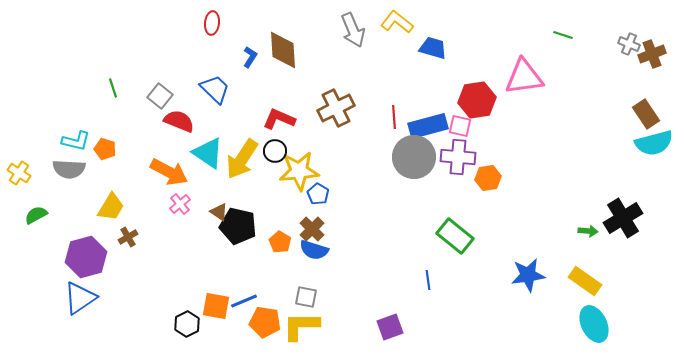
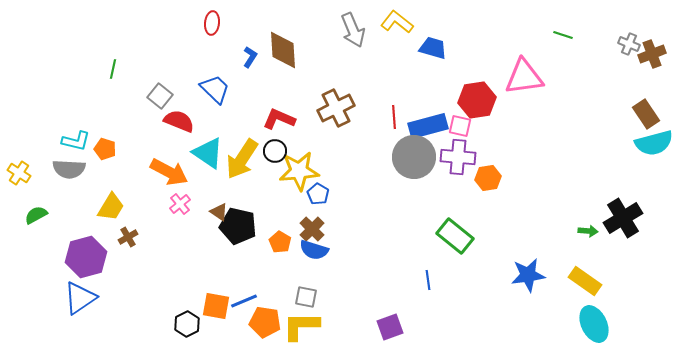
green line at (113, 88): moved 19 px up; rotated 30 degrees clockwise
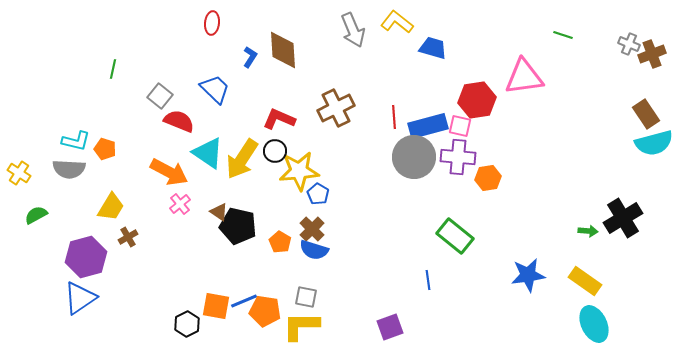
orange pentagon at (265, 322): moved 11 px up
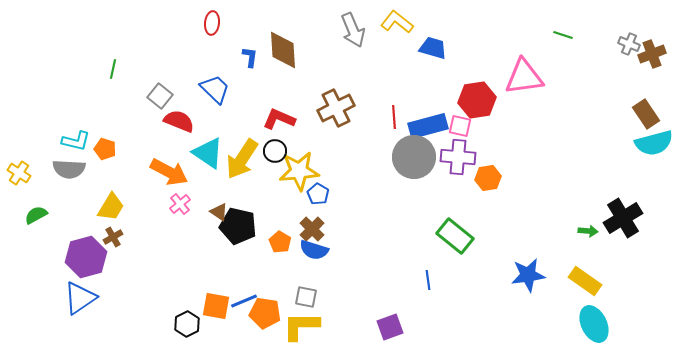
blue L-shape at (250, 57): rotated 25 degrees counterclockwise
brown cross at (128, 237): moved 15 px left
orange pentagon at (265, 311): moved 2 px down
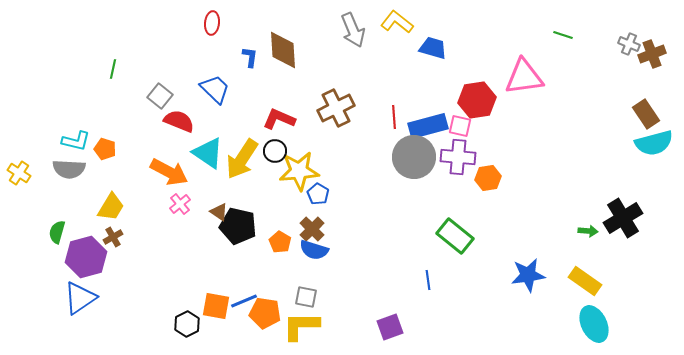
green semicircle at (36, 215): moved 21 px right, 17 px down; rotated 45 degrees counterclockwise
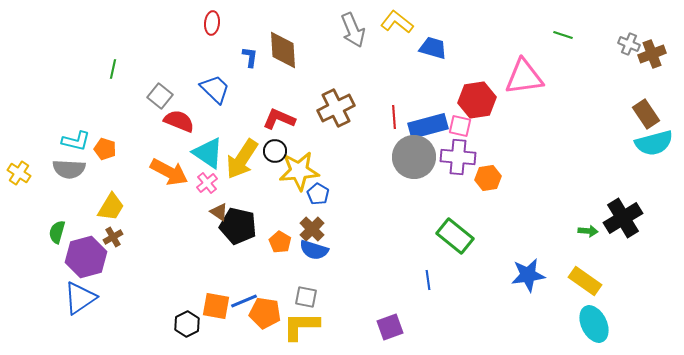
pink cross at (180, 204): moved 27 px right, 21 px up
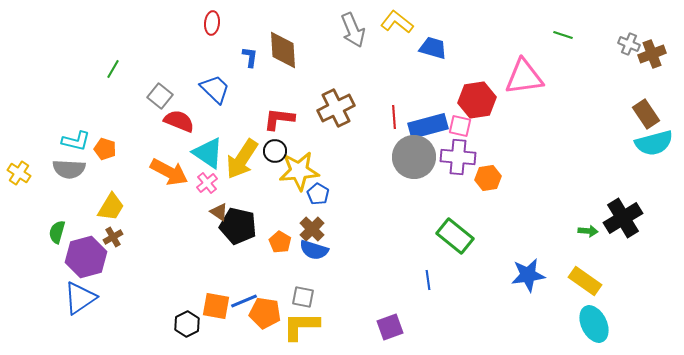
green line at (113, 69): rotated 18 degrees clockwise
red L-shape at (279, 119): rotated 16 degrees counterclockwise
gray square at (306, 297): moved 3 px left
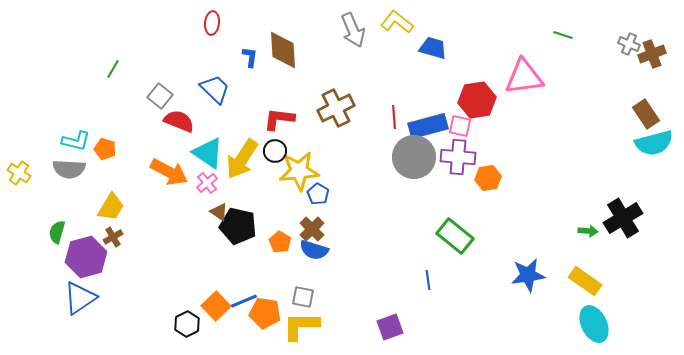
orange square at (216, 306): rotated 36 degrees clockwise
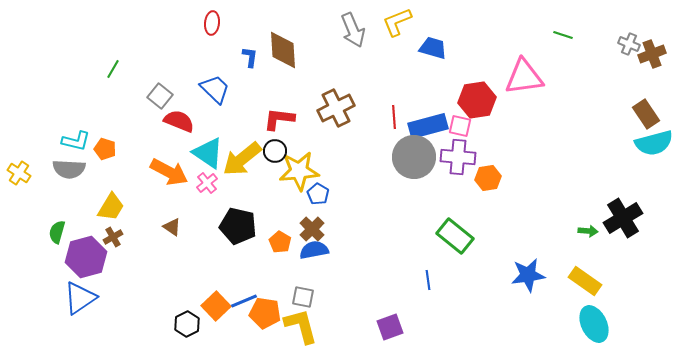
yellow L-shape at (397, 22): rotated 60 degrees counterclockwise
yellow arrow at (242, 159): rotated 18 degrees clockwise
brown triangle at (219, 212): moved 47 px left, 15 px down
blue semicircle at (314, 250): rotated 152 degrees clockwise
yellow L-shape at (301, 326): rotated 75 degrees clockwise
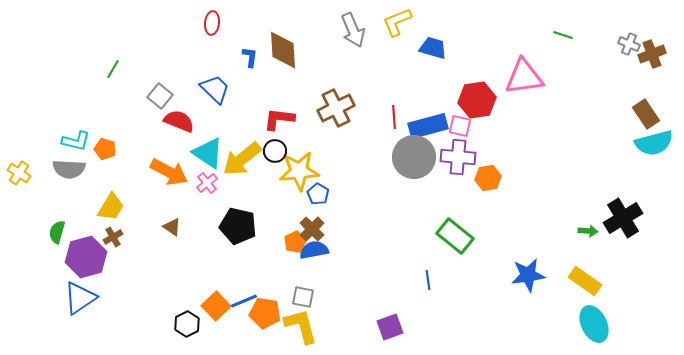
orange pentagon at (280, 242): moved 15 px right; rotated 15 degrees clockwise
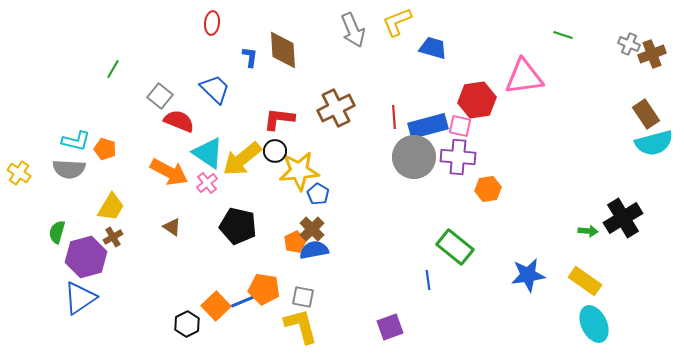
orange hexagon at (488, 178): moved 11 px down
green rectangle at (455, 236): moved 11 px down
orange pentagon at (265, 313): moved 1 px left, 24 px up
